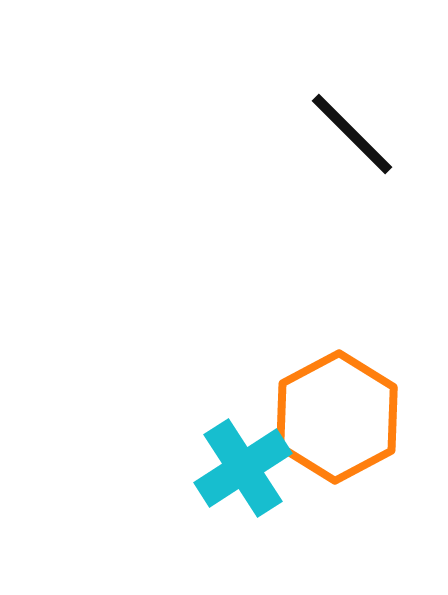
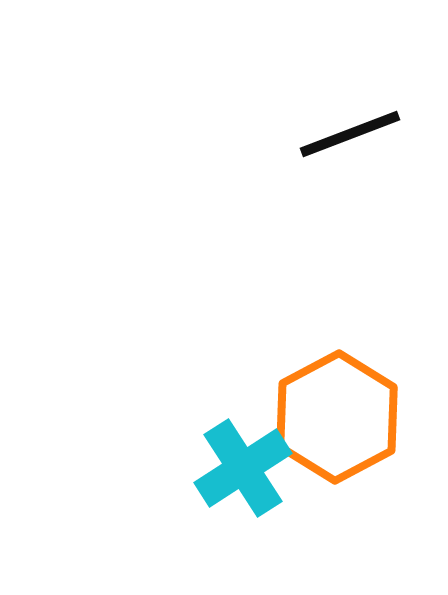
black line: moved 2 px left; rotated 66 degrees counterclockwise
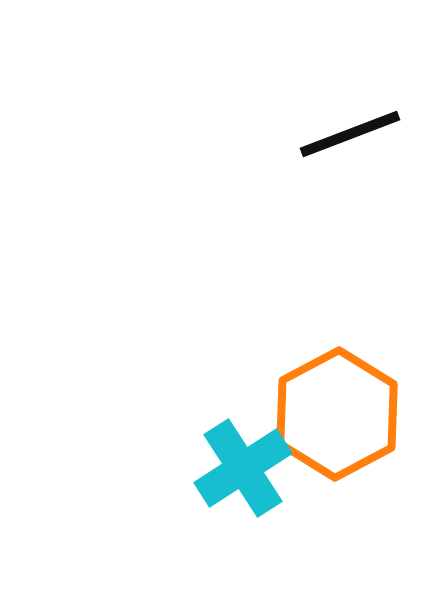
orange hexagon: moved 3 px up
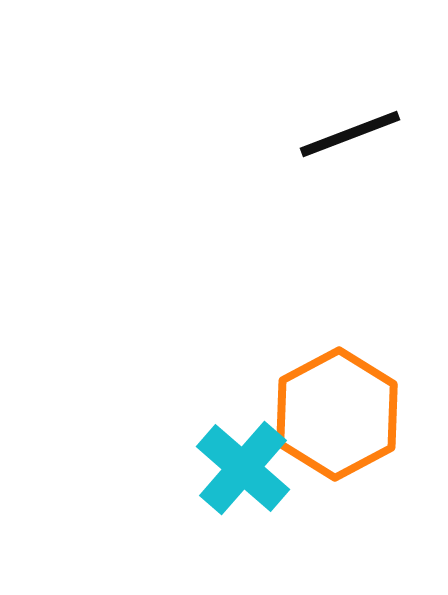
cyan cross: rotated 16 degrees counterclockwise
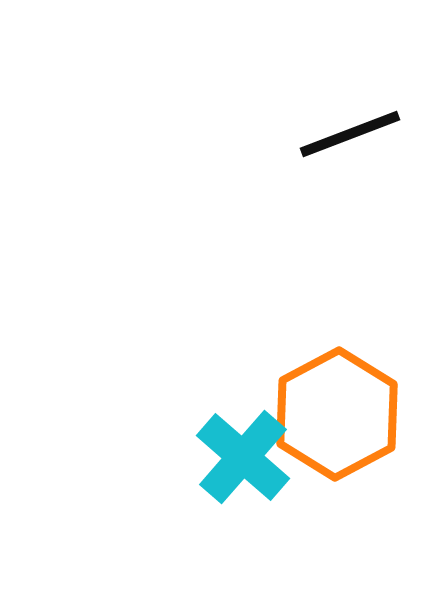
cyan cross: moved 11 px up
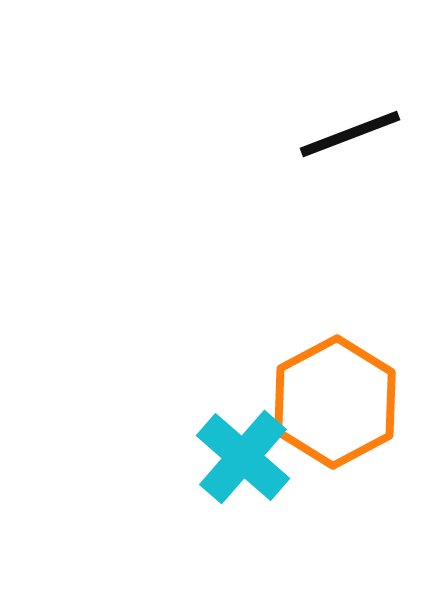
orange hexagon: moved 2 px left, 12 px up
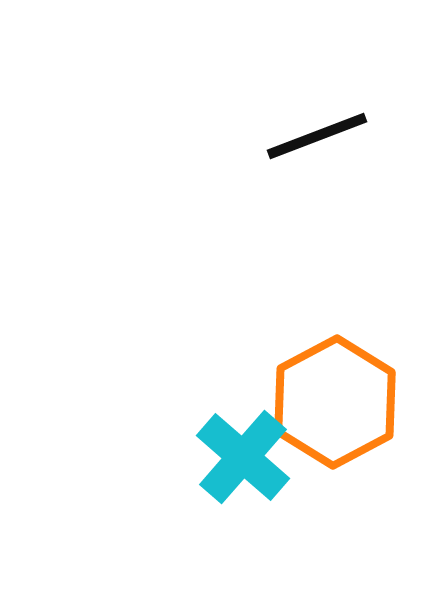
black line: moved 33 px left, 2 px down
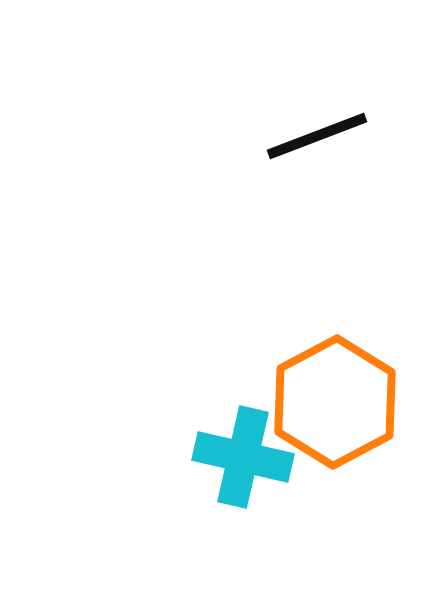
cyan cross: rotated 28 degrees counterclockwise
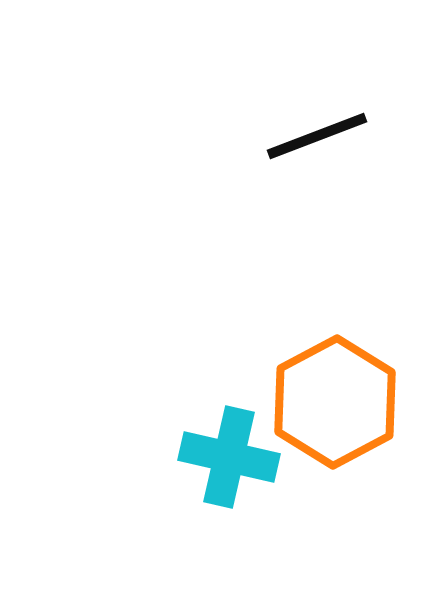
cyan cross: moved 14 px left
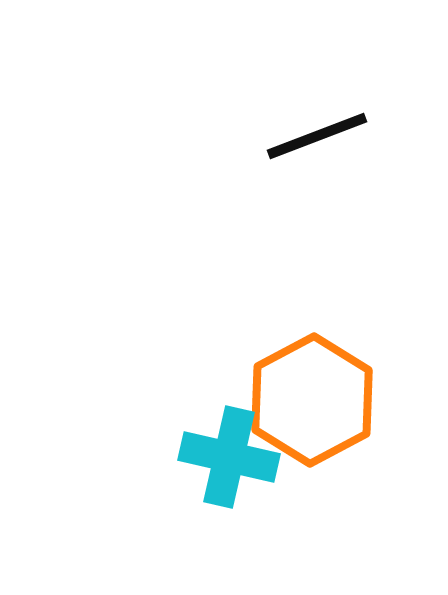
orange hexagon: moved 23 px left, 2 px up
